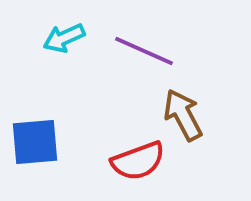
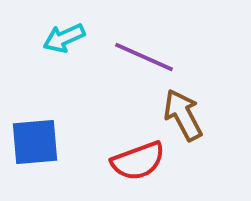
purple line: moved 6 px down
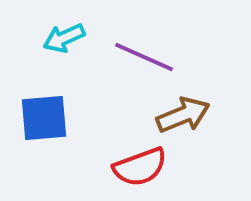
brown arrow: rotated 96 degrees clockwise
blue square: moved 9 px right, 24 px up
red semicircle: moved 2 px right, 6 px down
